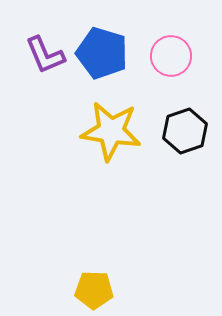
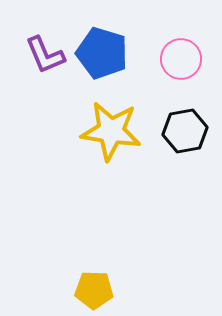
pink circle: moved 10 px right, 3 px down
black hexagon: rotated 9 degrees clockwise
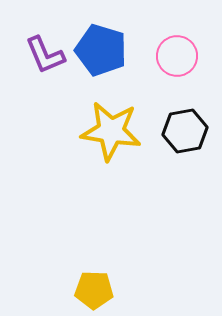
blue pentagon: moved 1 px left, 3 px up
pink circle: moved 4 px left, 3 px up
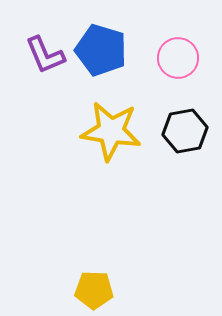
pink circle: moved 1 px right, 2 px down
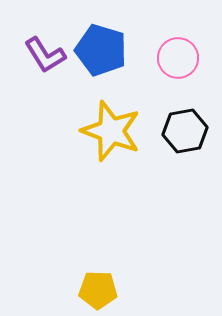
purple L-shape: rotated 9 degrees counterclockwise
yellow star: rotated 12 degrees clockwise
yellow pentagon: moved 4 px right
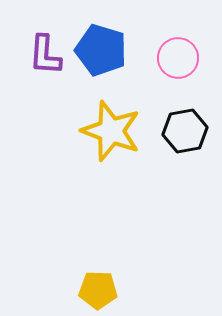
purple L-shape: rotated 36 degrees clockwise
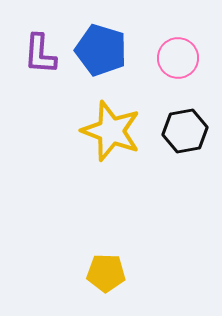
purple L-shape: moved 5 px left, 1 px up
yellow pentagon: moved 8 px right, 17 px up
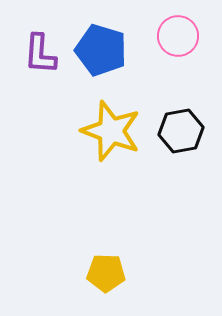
pink circle: moved 22 px up
black hexagon: moved 4 px left
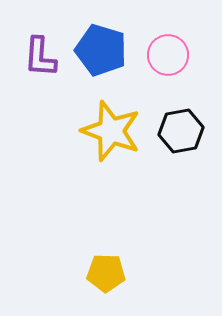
pink circle: moved 10 px left, 19 px down
purple L-shape: moved 3 px down
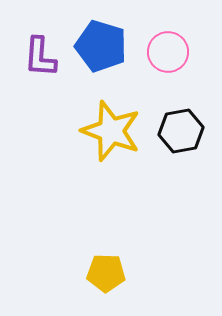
blue pentagon: moved 4 px up
pink circle: moved 3 px up
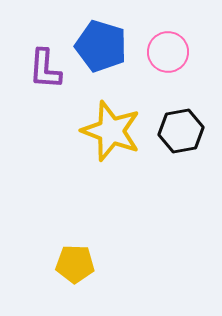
purple L-shape: moved 5 px right, 12 px down
yellow pentagon: moved 31 px left, 9 px up
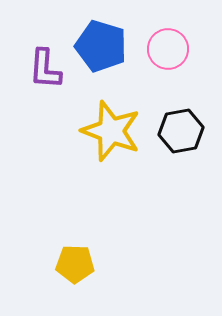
pink circle: moved 3 px up
